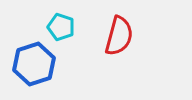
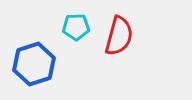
cyan pentagon: moved 15 px right; rotated 20 degrees counterclockwise
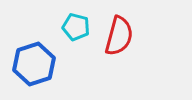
cyan pentagon: rotated 16 degrees clockwise
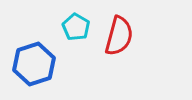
cyan pentagon: rotated 16 degrees clockwise
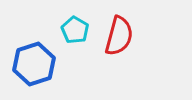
cyan pentagon: moved 1 px left, 3 px down
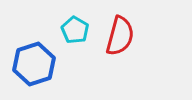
red semicircle: moved 1 px right
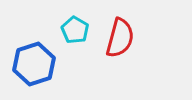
red semicircle: moved 2 px down
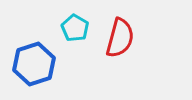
cyan pentagon: moved 2 px up
